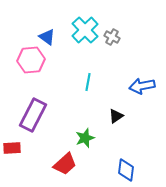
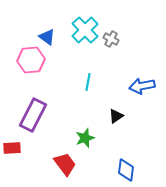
gray cross: moved 1 px left, 2 px down
red trapezoid: rotated 85 degrees counterclockwise
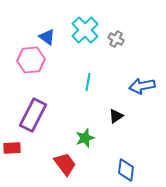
gray cross: moved 5 px right
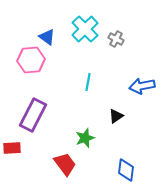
cyan cross: moved 1 px up
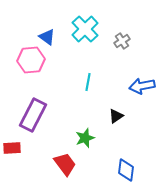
gray cross: moved 6 px right, 2 px down; rotated 28 degrees clockwise
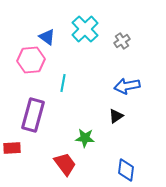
cyan line: moved 25 px left, 1 px down
blue arrow: moved 15 px left
purple rectangle: rotated 12 degrees counterclockwise
green star: rotated 24 degrees clockwise
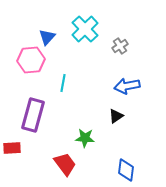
blue triangle: rotated 36 degrees clockwise
gray cross: moved 2 px left, 5 px down
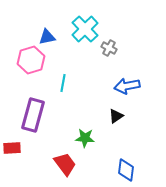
blue triangle: rotated 36 degrees clockwise
gray cross: moved 11 px left, 2 px down; rotated 28 degrees counterclockwise
pink hexagon: rotated 12 degrees counterclockwise
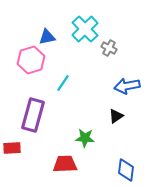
cyan line: rotated 24 degrees clockwise
red trapezoid: rotated 55 degrees counterclockwise
